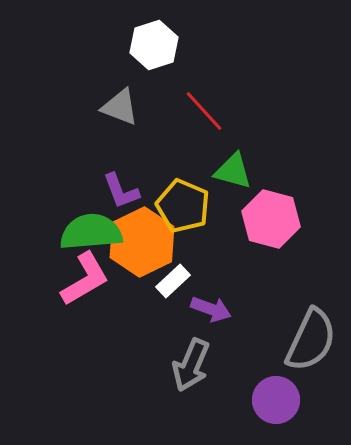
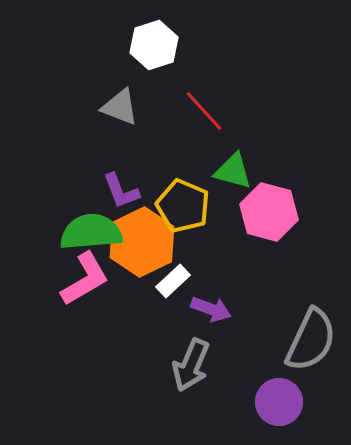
pink hexagon: moved 2 px left, 7 px up
purple circle: moved 3 px right, 2 px down
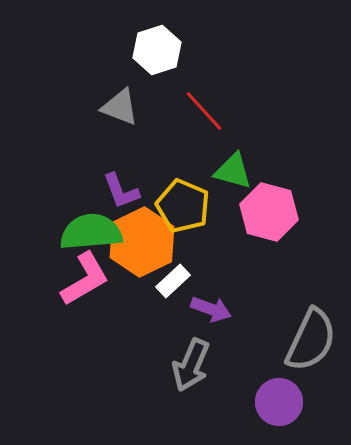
white hexagon: moved 3 px right, 5 px down
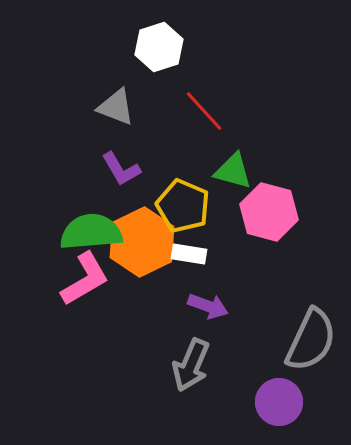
white hexagon: moved 2 px right, 3 px up
gray triangle: moved 4 px left
purple L-shape: moved 22 px up; rotated 9 degrees counterclockwise
white rectangle: moved 16 px right, 27 px up; rotated 52 degrees clockwise
purple arrow: moved 3 px left, 3 px up
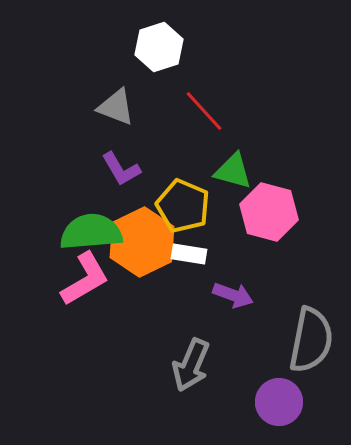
purple arrow: moved 25 px right, 11 px up
gray semicircle: rotated 14 degrees counterclockwise
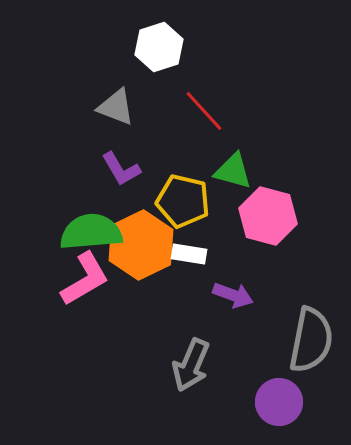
yellow pentagon: moved 5 px up; rotated 10 degrees counterclockwise
pink hexagon: moved 1 px left, 4 px down
orange hexagon: moved 1 px left, 3 px down
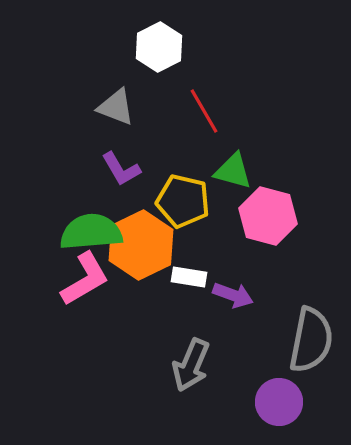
white hexagon: rotated 9 degrees counterclockwise
red line: rotated 12 degrees clockwise
white rectangle: moved 23 px down
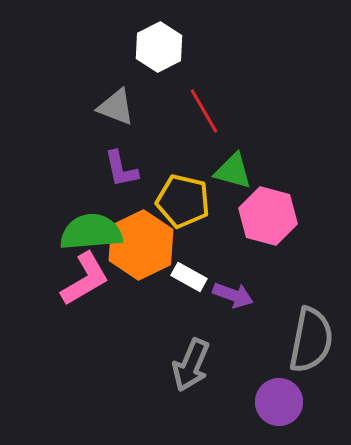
purple L-shape: rotated 18 degrees clockwise
white rectangle: rotated 20 degrees clockwise
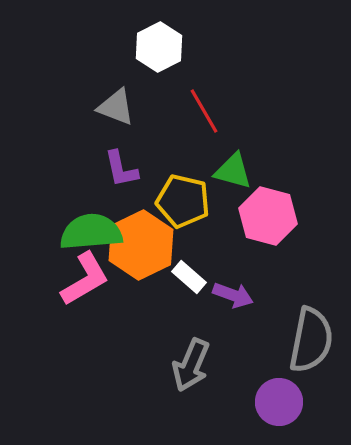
white rectangle: rotated 12 degrees clockwise
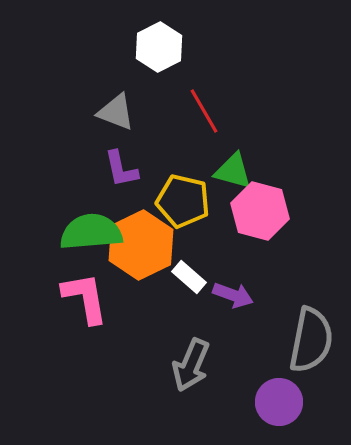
gray triangle: moved 5 px down
pink hexagon: moved 8 px left, 5 px up
pink L-shape: moved 19 px down; rotated 70 degrees counterclockwise
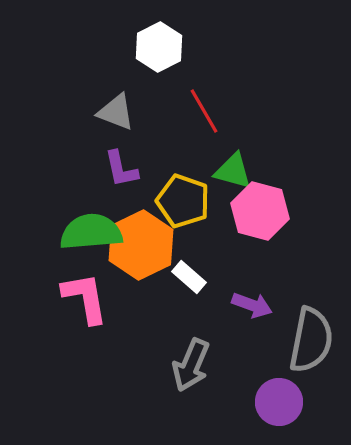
yellow pentagon: rotated 6 degrees clockwise
purple arrow: moved 19 px right, 10 px down
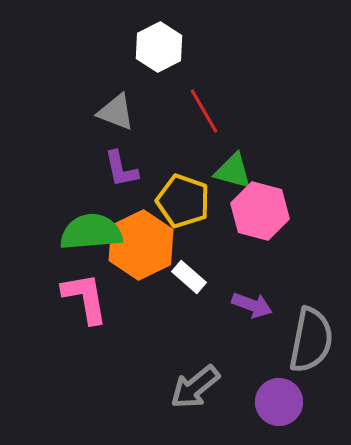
gray arrow: moved 4 px right, 22 px down; rotated 28 degrees clockwise
